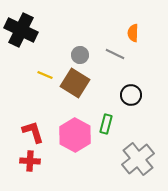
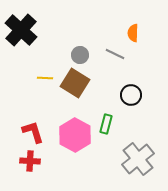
black cross: rotated 16 degrees clockwise
yellow line: moved 3 px down; rotated 21 degrees counterclockwise
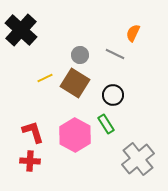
orange semicircle: rotated 24 degrees clockwise
yellow line: rotated 28 degrees counterclockwise
black circle: moved 18 px left
green rectangle: rotated 48 degrees counterclockwise
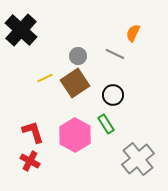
gray circle: moved 2 px left, 1 px down
brown square: rotated 24 degrees clockwise
red cross: rotated 24 degrees clockwise
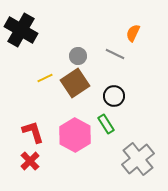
black cross: rotated 12 degrees counterclockwise
black circle: moved 1 px right, 1 px down
red cross: rotated 18 degrees clockwise
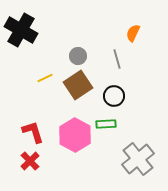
gray line: moved 2 px right, 5 px down; rotated 48 degrees clockwise
brown square: moved 3 px right, 2 px down
green rectangle: rotated 60 degrees counterclockwise
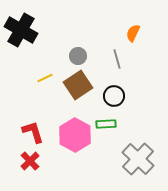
gray cross: rotated 8 degrees counterclockwise
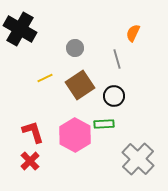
black cross: moved 1 px left, 1 px up
gray circle: moved 3 px left, 8 px up
brown square: moved 2 px right
green rectangle: moved 2 px left
